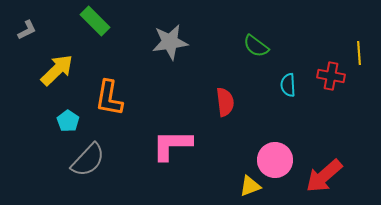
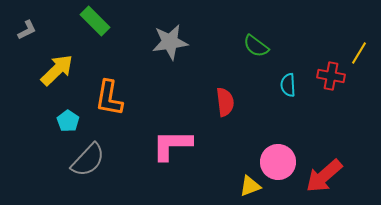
yellow line: rotated 35 degrees clockwise
pink circle: moved 3 px right, 2 px down
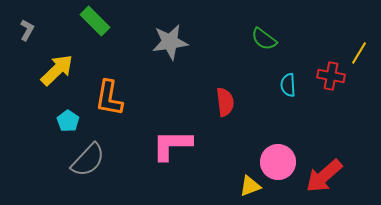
gray L-shape: rotated 35 degrees counterclockwise
green semicircle: moved 8 px right, 7 px up
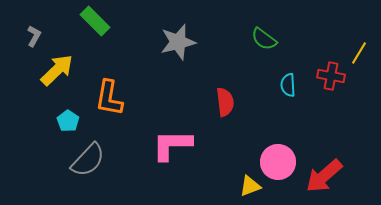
gray L-shape: moved 7 px right, 6 px down
gray star: moved 8 px right; rotated 6 degrees counterclockwise
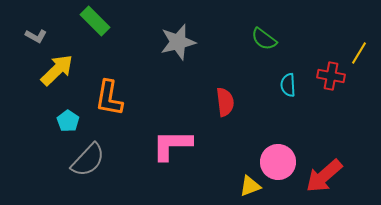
gray L-shape: moved 2 px right; rotated 90 degrees clockwise
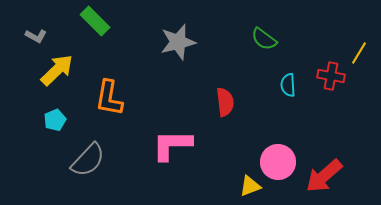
cyan pentagon: moved 13 px left, 1 px up; rotated 15 degrees clockwise
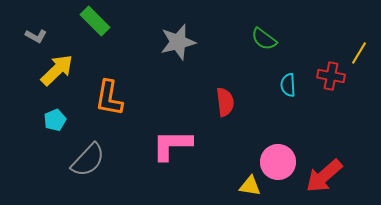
yellow triangle: rotated 30 degrees clockwise
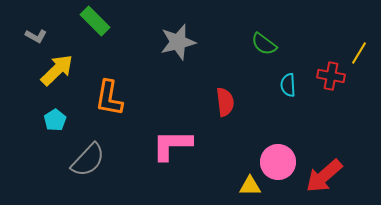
green semicircle: moved 5 px down
cyan pentagon: rotated 10 degrees counterclockwise
yellow triangle: rotated 10 degrees counterclockwise
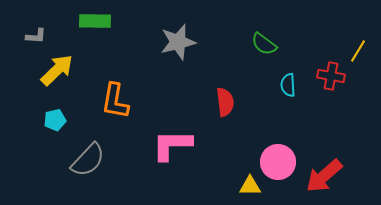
green rectangle: rotated 44 degrees counterclockwise
gray L-shape: rotated 25 degrees counterclockwise
yellow line: moved 1 px left, 2 px up
orange L-shape: moved 6 px right, 3 px down
cyan pentagon: rotated 20 degrees clockwise
